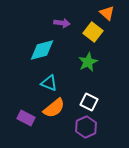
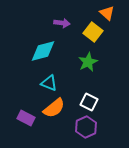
cyan diamond: moved 1 px right, 1 px down
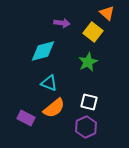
white square: rotated 12 degrees counterclockwise
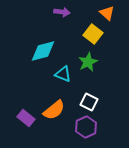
purple arrow: moved 11 px up
yellow square: moved 2 px down
cyan triangle: moved 14 px right, 9 px up
white square: rotated 12 degrees clockwise
orange semicircle: moved 2 px down
purple rectangle: rotated 12 degrees clockwise
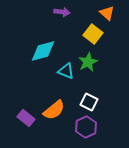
cyan triangle: moved 3 px right, 3 px up
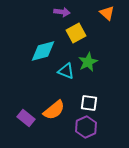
yellow square: moved 17 px left, 1 px up; rotated 24 degrees clockwise
white square: moved 1 px down; rotated 18 degrees counterclockwise
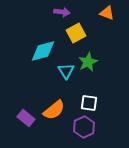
orange triangle: rotated 21 degrees counterclockwise
cyan triangle: rotated 36 degrees clockwise
purple hexagon: moved 2 px left
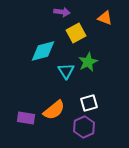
orange triangle: moved 2 px left, 5 px down
white square: rotated 24 degrees counterclockwise
purple rectangle: rotated 30 degrees counterclockwise
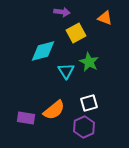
green star: moved 1 px right; rotated 18 degrees counterclockwise
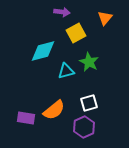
orange triangle: rotated 49 degrees clockwise
cyan triangle: rotated 48 degrees clockwise
